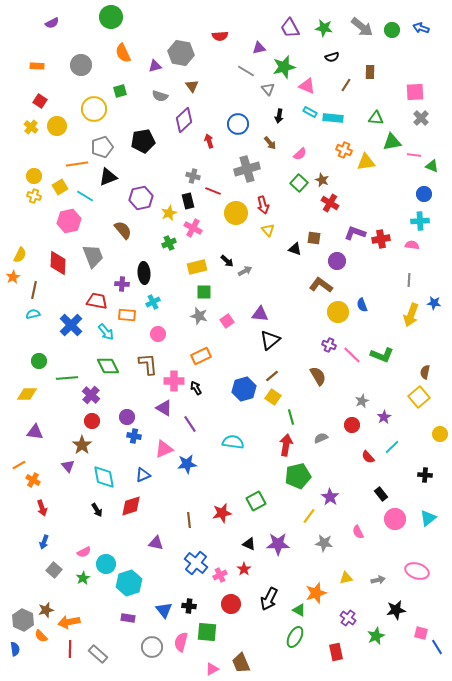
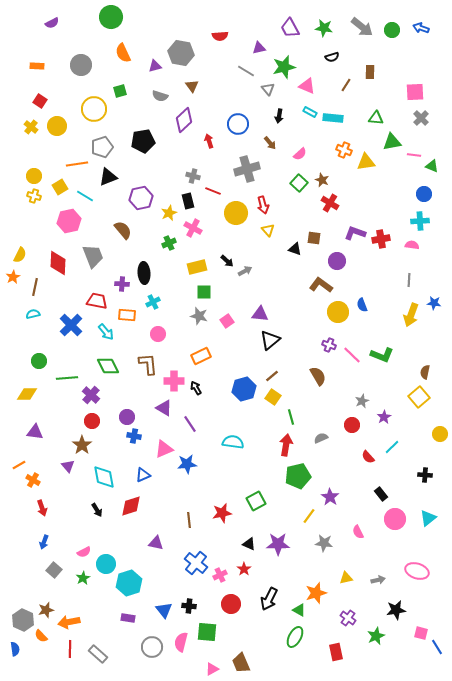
brown line at (34, 290): moved 1 px right, 3 px up
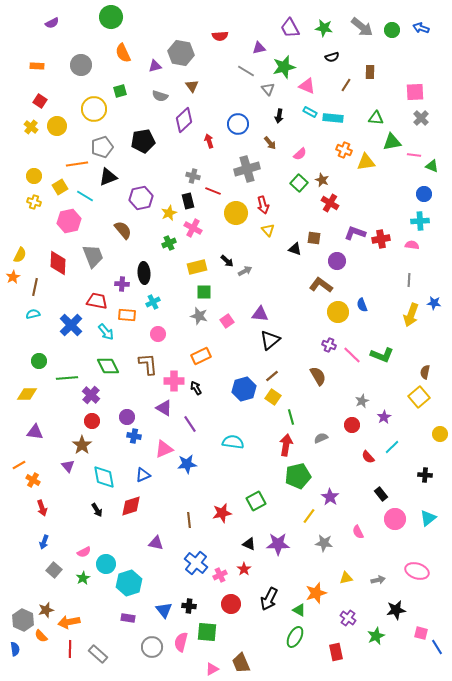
yellow cross at (34, 196): moved 6 px down
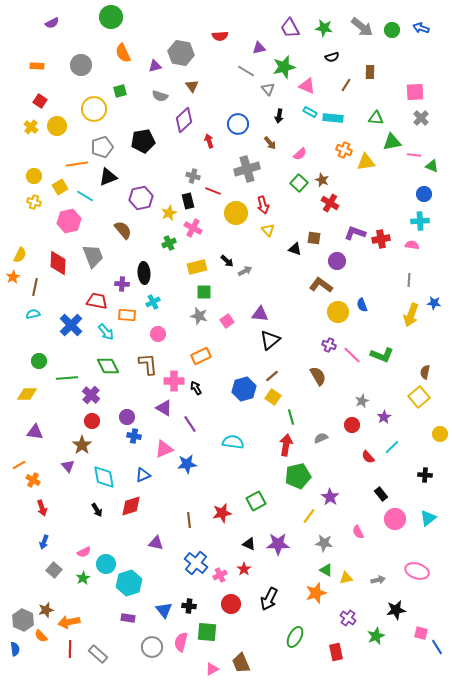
green triangle at (299, 610): moved 27 px right, 40 px up
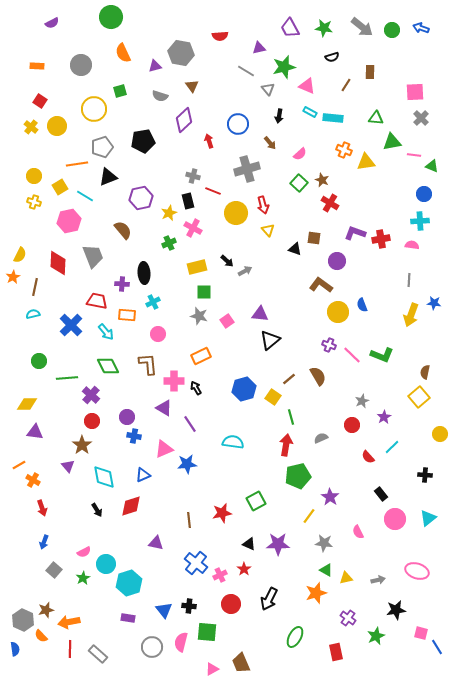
brown line at (272, 376): moved 17 px right, 3 px down
yellow diamond at (27, 394): moved 10 px down
